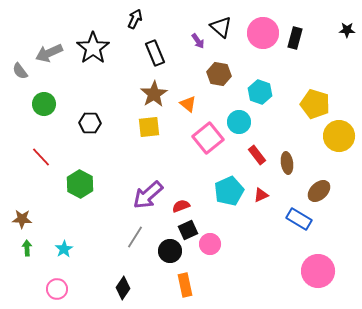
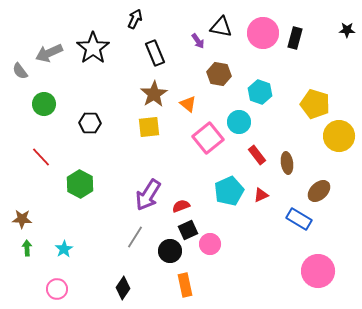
black triangle at (221, 27): rotated 30 degrees counterclockwise
purple arrow at (148, 195): rotated 16 degrees counterclockwise
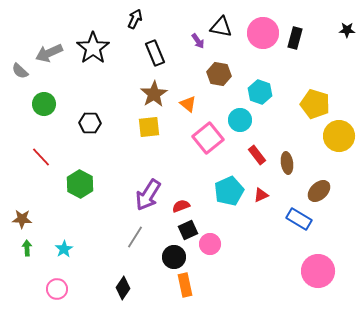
gray semicircle at (20, 71): rotated 12 degrees counterclockwise
cyan circle at (239, 122): moved 1 px right, 2 px up
black circle at (170, 251): moved 4 px right, 6 px down
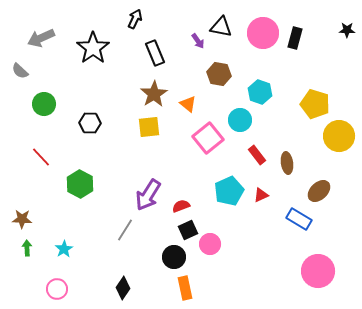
gray arrow at (49, 53): moved 8 px left, 15 px up
gray line at (135, 237): moved 10 px left, 7 px up
orange rectangle at (185, 285): moved 3 px down
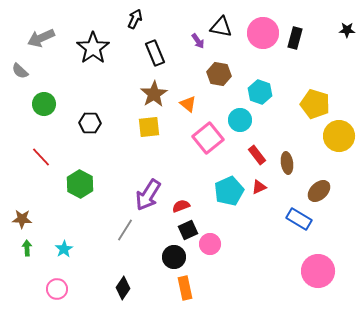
red triangle at (261, 195): moved 2 px left, 8 px up
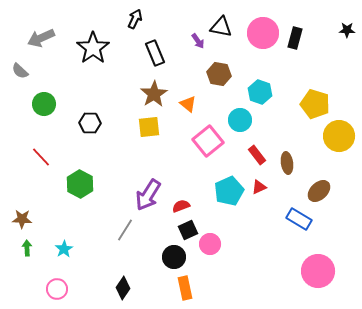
pink square at (208, 138): moved 3 px down
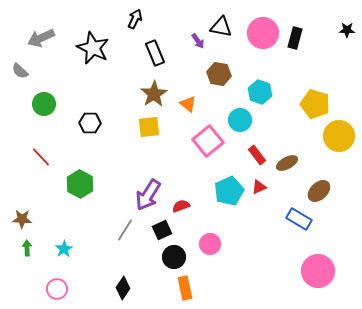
black star at (93, 48): rotated 12 degrees counterclockwise
brown ellipse at (287, 163): rotated 70 degrees clockwise
black square at (188, 230): moved 26 px left
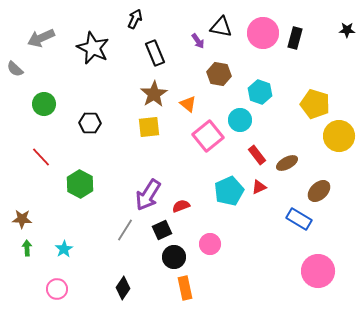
gray semicircle at (20, 71): moved 5 px left, 2 px up
pink square at (208, 141): moved 5 px up
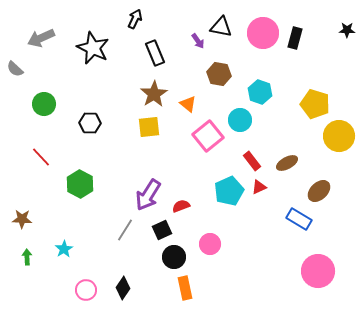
red rectangle at (257, 155): moved 5 px left, 6 px down
green arrow at (27, 248): moved 9 px down
pink circle at (57, 289): moved 29 px right, 1 px down
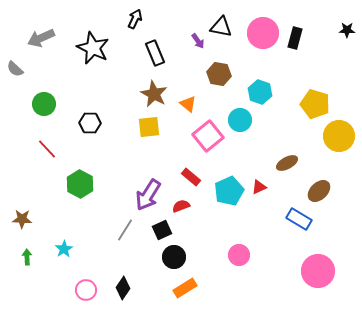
brown star at (154, 94): rotated 12 degrees counterclockwise
red line at (41, 157): moved 6 px right, 8 px up
red rectangle at (252, 161): moved 61 px left, 16 px down; rotated 12 degrees counterclockwise
pink circle at (210, 244): moved 29 px right, 11 px down
orange rectangle at (185, 288): rotated 70 degrees clockwise
